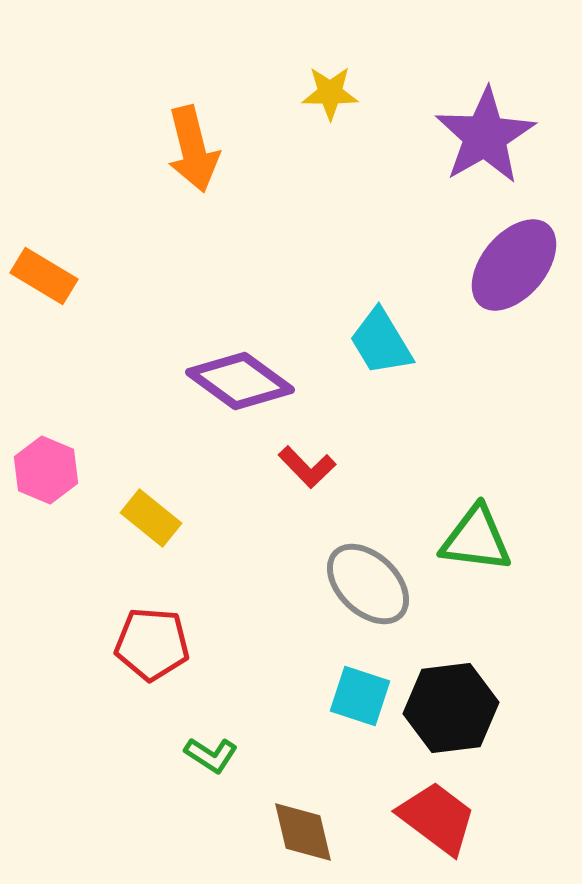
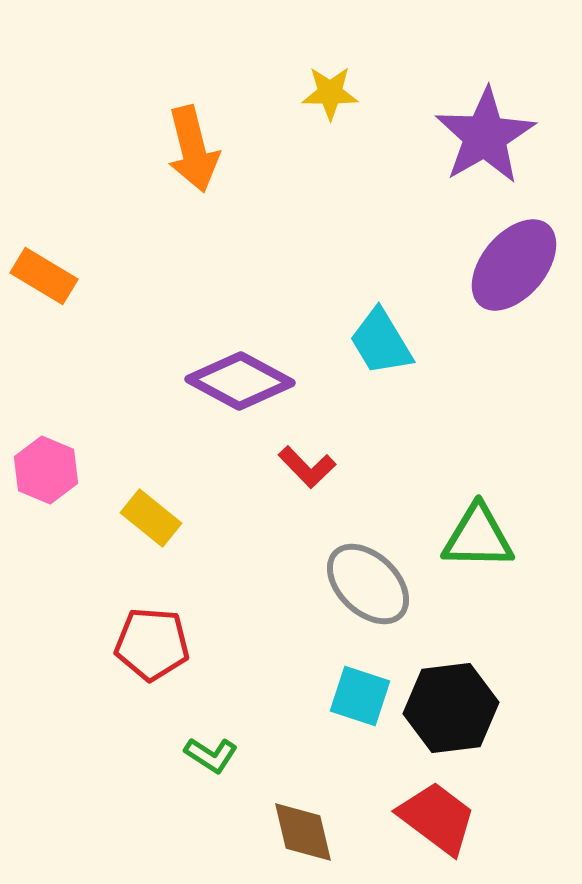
purple diamond: rotated 8 degrees counterclockwise
green triangle: moved 2 px right, 2 px up; rotated 6 degrees counterclockwise
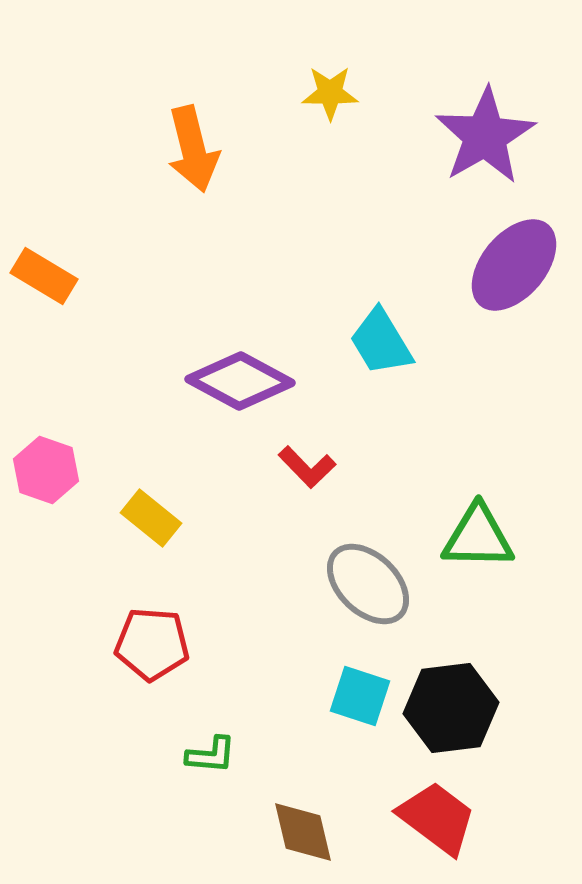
pink hexagon: rotated 4 degrees counterclockwise
green L-shape: rotated 28 degrees counterclockwise
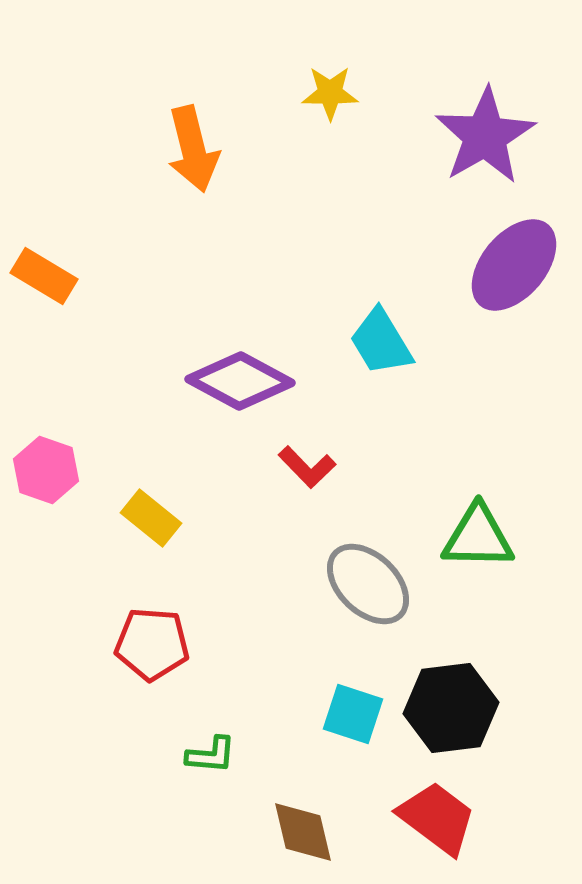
cyan square: moved 7 px left, 18 px down
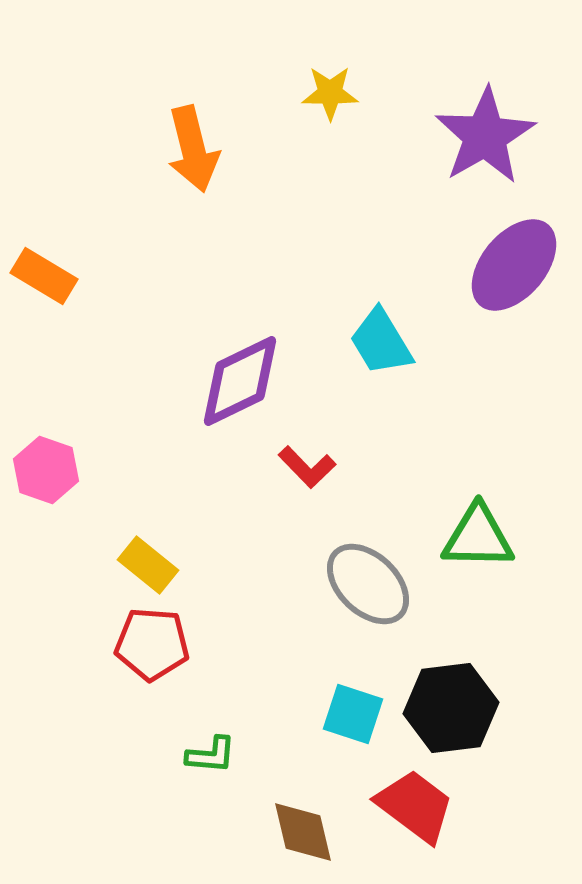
purple diamond: rotated 54 degrees counterclockwise
yellow rectangle: moved 3 px left, 47 px down
red trapezoid: moved 22 px left, 12 px up
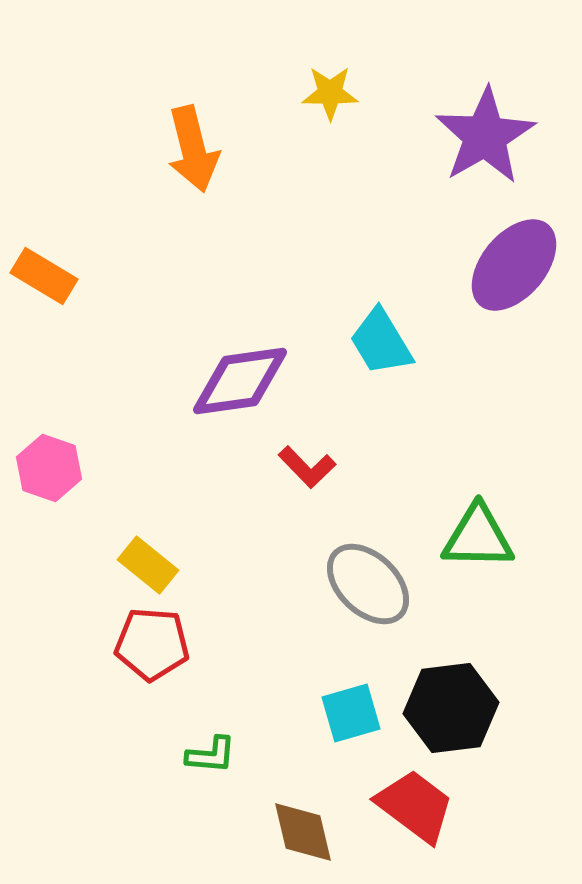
purple diamond: rotated 18 degrees clockwise
pink hexagon: moved 3 px right, 2 px up
cyan square: moved 2 px left, 1 px up; rotated 34 degrees counterclockwise
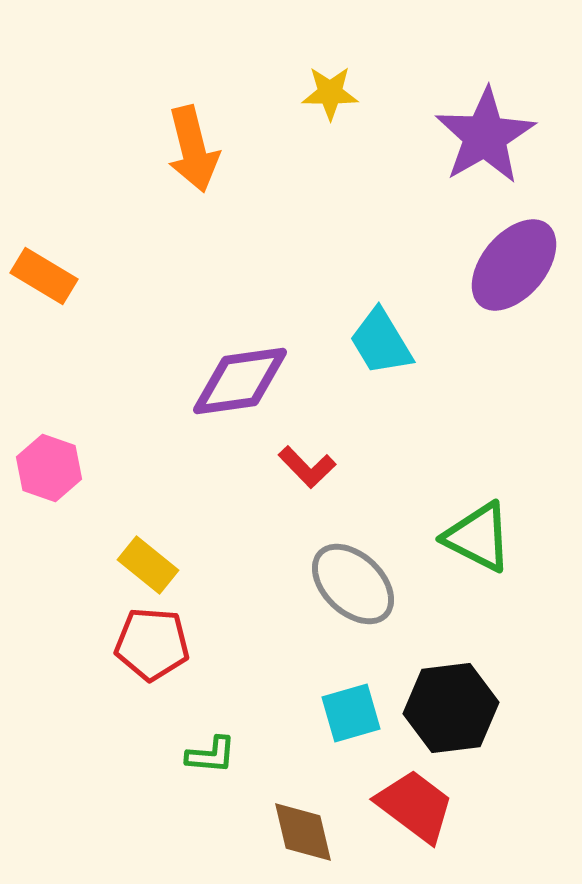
green triangle: rotated 26 degrees clockwise
gray ellipse: moved 15 px left
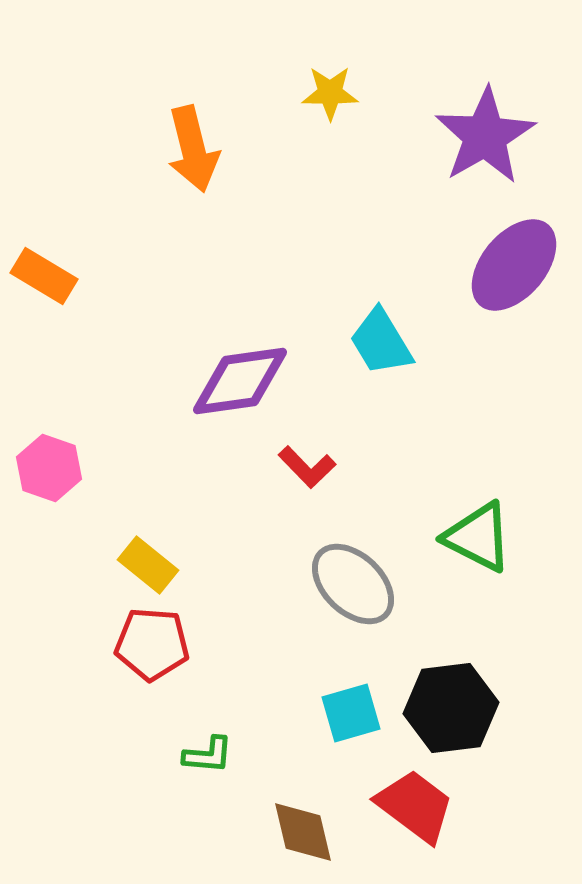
green L-shape: moved 3 px left
